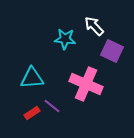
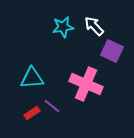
cyan star: moved 2 px left, 12 px up; rotated 15 degrees counterclockwise
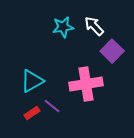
purple square: rotated 20 degrees clockwise
cyan triangle: moved 3 px down; rotated 25 degrees counterclockwise
pink cross: rotated 32 degrees counterclockwise
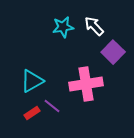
purple square: moved 1 px right, 1 px down
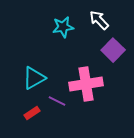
white arrow: moved 5 px right, 6 px up
purple square: moved 2 px up
cyan triangle: moved 2 px right, 3 px up
purple line: moved 5 px right, 5 px up; rotated 12 degrees counterclockwise
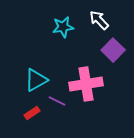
cyan triangle: moved 2 px right, 2 px down
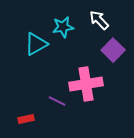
cyan triangle: moved 36 px up
red rectangle: moved 6 px left, 6 px down; rotated 21 degrees clockwise
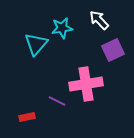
cyan star: moved 1 px left, 1 px down
cyan triangle: rotated 20 degrees counterclockwise
purple square: rotated 20 degrees clockwise
red rectangle: moved 1 px right, 2 px up
